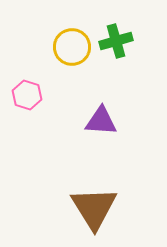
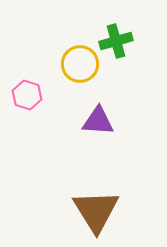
yellow circle: moved 8 px right, 17 px down
purple triangle: moved 3 px left
brown triangle: moved 2 px right, 3 px down
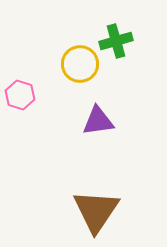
pink hexagon: moved 7 px left
purple triangle: rotated 12 degrees counterclockwise
brown triangle: rotated 6 degrees clockwise
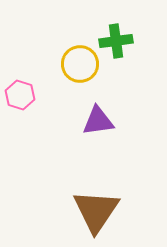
green cross: rotated 8 degrees clockwise
